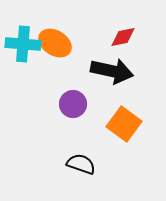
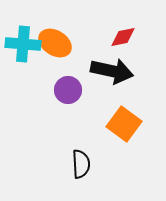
purple circle: moved 5 px left, 14 px up
black semicircle: rotated 68 degrees clockwise
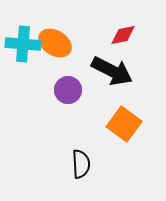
red diamond: moved 2 px up
black arrow: rotated 15 degrees clockwise
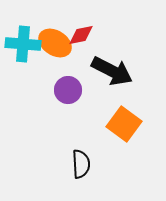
red diamond: moved 42 px left
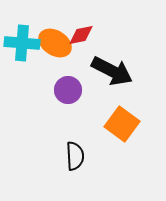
cyan cross: moved 1 px left, 1 px up
orange square: moved 2 px left
black semicircle: moved 6 px left, 8 px up
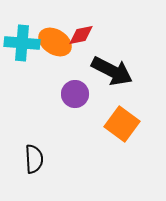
orange ellipse: moved 1 px up
purple circle: moved 7 px right, 4 px down
black semicircle: moved 41 px left, 3 px down
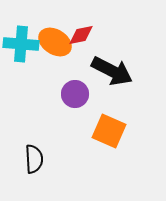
cyan cross: moved 1 px left, 1 px down
orange square: moved 13 px left, 7 px down; rotated 12 degrees counterclockwise
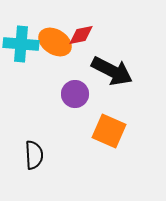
black semicircle: moved 4 px up
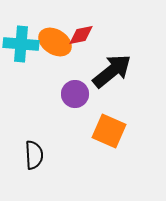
black arrow: rotated 66 degrees counterclockwise
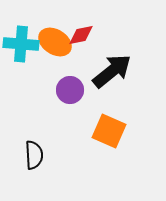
purple circle: moved 5 px left, 4 px up
